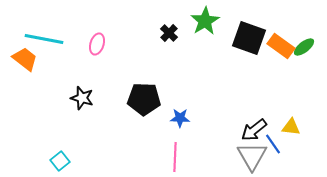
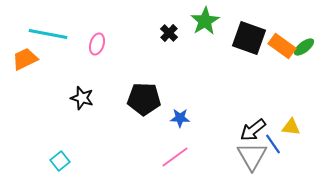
cyan line: moved 4 px right, 5 px up
orange rectangle: moved 1 px right
orange trapezoid: rotated 64 degrees counterclockwise
black arrow: moved 1 px left
pink line: rotated 52 degrees clockwise
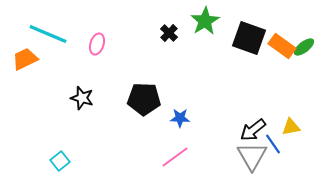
cyan line: rotated 12 degrees clockwise
yellow triangle: rotated 18 degrees counterclockwise
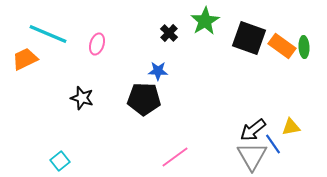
green ellipse: rotated 55 degrees counterclockwise
blue star: moved 22 px left, 47 px up
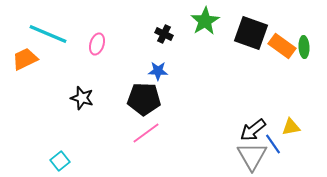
black cross: moved 5 px left, 1 px down; rotated 18 degrees counterclockwise
black square: moved 2 px right, 5 px up
pink line: moved 29 px left, 24 px up
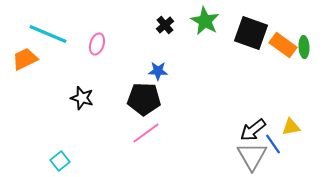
green star: rotated 12 degrees counterclockwise
black cross: moved 1 px right, 9 px up; rotated 24 degrees clockwise
orange rectangle: moved 1 px right, 1 px up
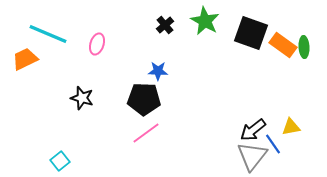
gray triangle: rotated 8 degrees clockwise
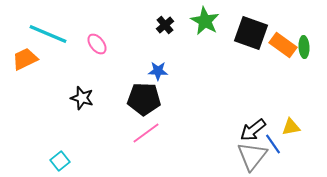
pink ellipse: rotated 55 degrees counterclockwise
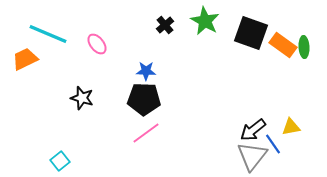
blue star: moved 12 px left
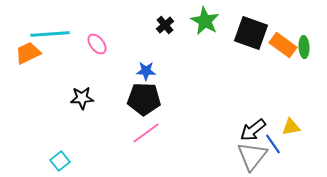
cyan line: moved 2 px right; rotated 27 degrees counterclockwise
orange trapezoid: moved 3 px right, 6 px up
black star: rotated 20 degrees counterclockwise
